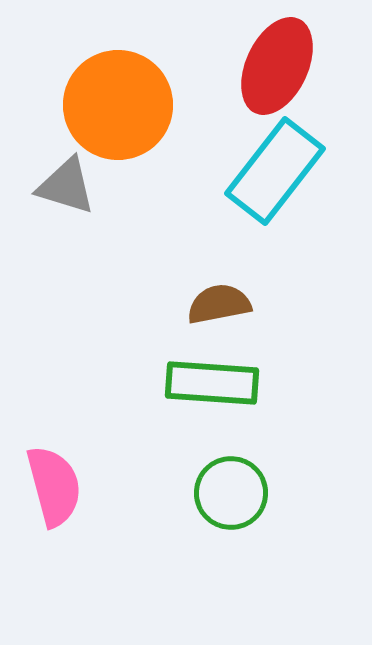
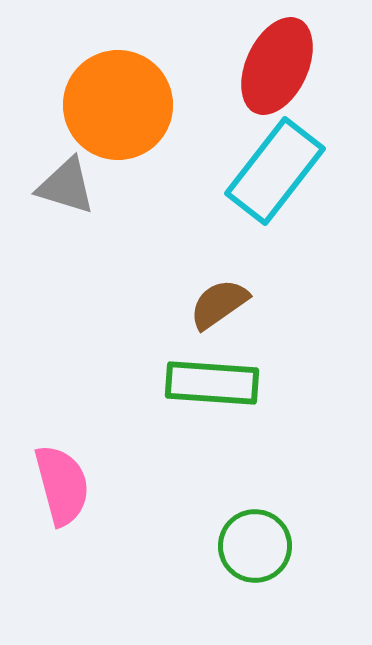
brown semicircle: rotated 24 degrees counterclockwise
pink semicircle: moved 8 px right, 1 px up
green circle: moved 24 px right, 53 px down
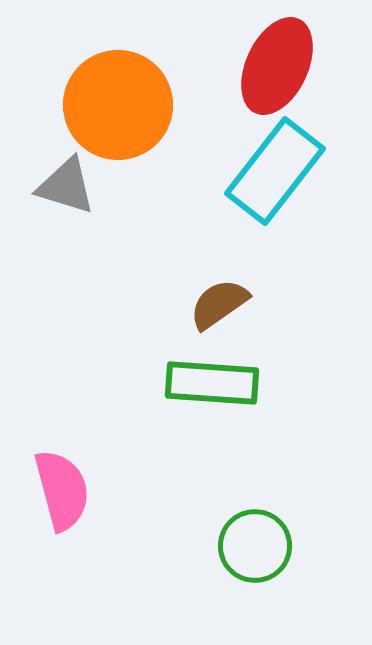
pink semicircle: moved 5 px down
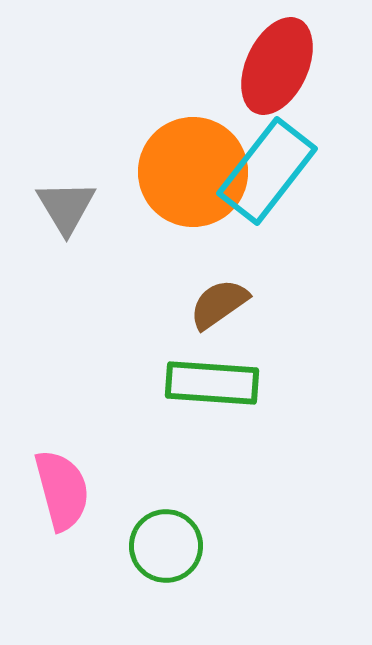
orange circle: moved 75 px right, 67 px down
cyan rectangle: moved 8 px left
gray triangle: moved 21 px down; rotated 42 degrees clockwise
green circle: moved 89 px left
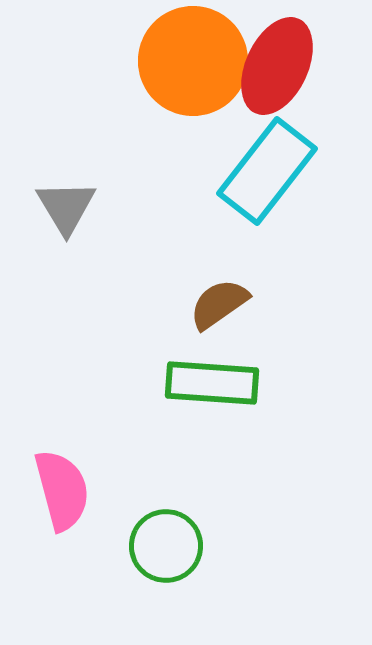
orange circle: moved 111 px up
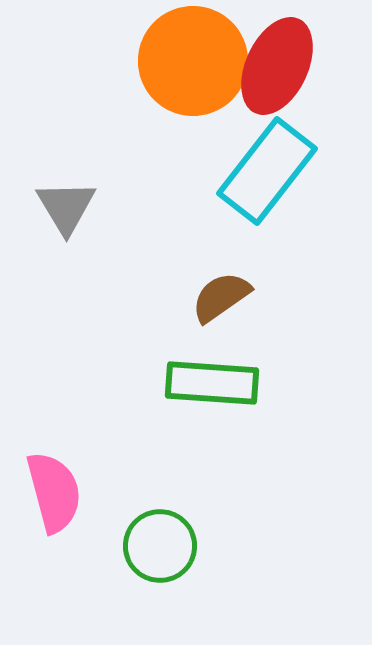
brown semicircle: moved 2 px right, 7 px up
pink semicircle: moved 8 px left, 2 px down
green circle: moved 6 px left
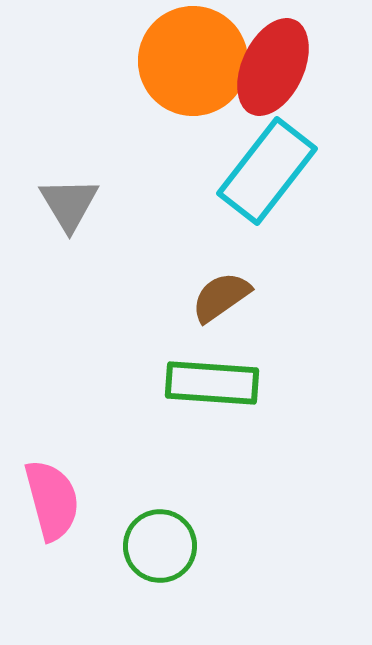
red ellipse: moved 4 px left, 1 px down
gray triangle: moved 3 px right, 3 px up
pink semicircle: moved 2 px left, 8 px down
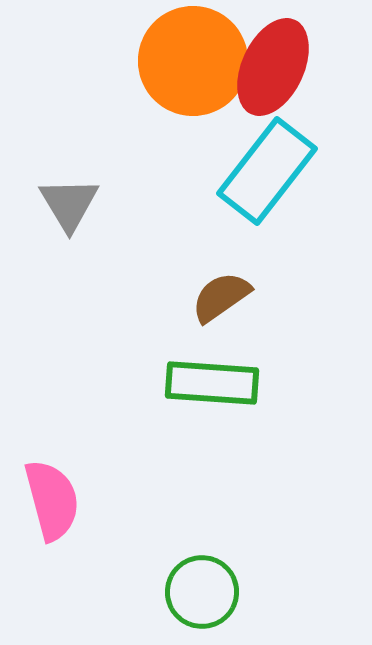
green circle: moved 42 px right, 46 px down
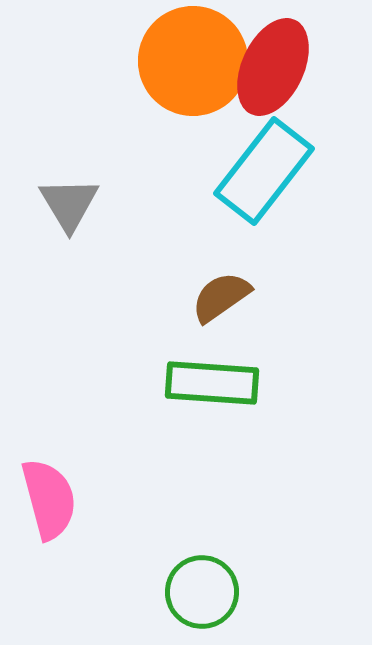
cyan rectangle: moved 3 px left
pink semicircle: moved 3 px left, 1 px up
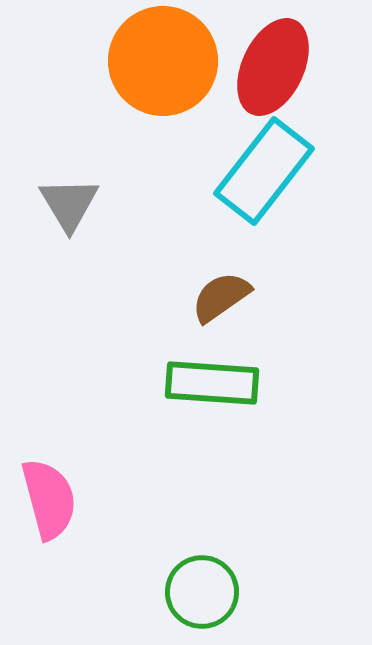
orange circle: moved 30 px left
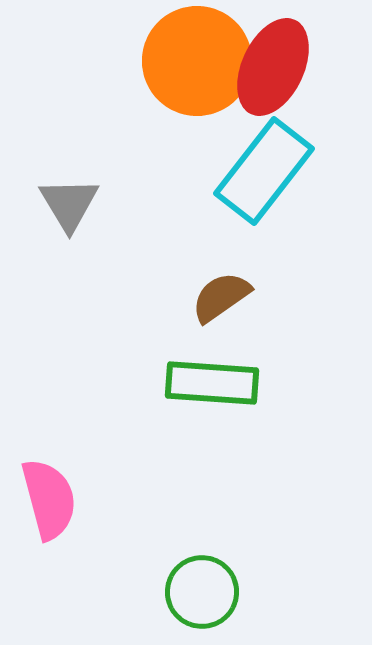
orange circle: moved 34 px right
